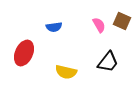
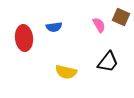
brown square: moved 1 px left, 4 px up
red ellipse: moved 15 px up; rotated 30 degrees counterclockwise
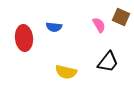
blue semicircle: rotated 14 degrees clockwise
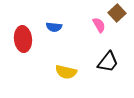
brown square: moved 4 px left, 4 px up; rotated 24 degrees clockwise
red ellipse: moved 1 px left, 1 px down
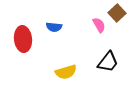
yellow semicircle: rotated 30 degrees counterclockwise
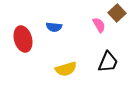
red ellipse: rotated 10 degrees counterclockwise
black trapezoid: rotated 15 degrees counterclockwise
yellow semicircle: moved 3 px up
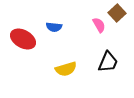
red ellipse: rotated 45 degrees counterclockwise
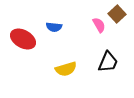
brown square: moved 1 px down
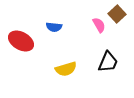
red ellipse: moved 2 px left, 2 px down
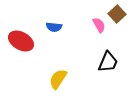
yellow semicircle: moved 8 px left, 10 px down; rotated 140 degrees clockwise
